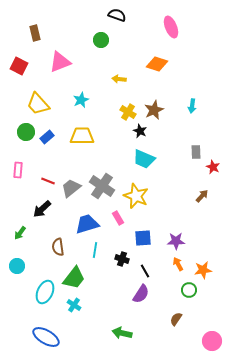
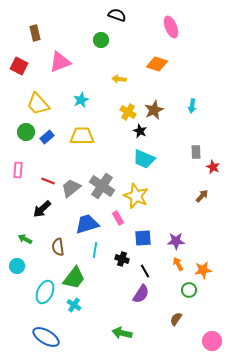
green arrow at (20, 233): moved 5 px right, 6 px down; rotated 80 degrees clockwise
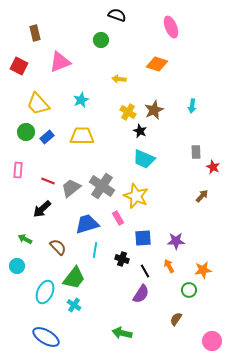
brown semicircle at (58, 247): rotated 144 degrees clockwise
orange arrow at (178, 264): moved 9 px left, 2 px down
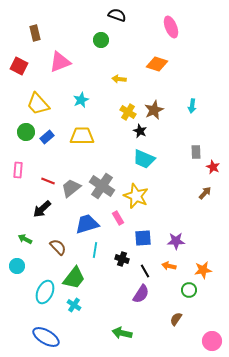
brown arrow at (202, 196): moved 3 px right, 3 px up
orange arrow at (169, 266): rotated 48 degrees counterclockwise
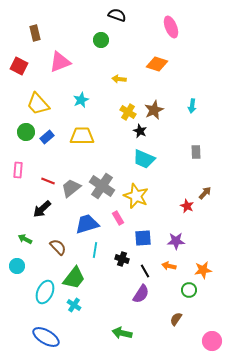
red star at (213, 167): moved 26 px left, 39 px down
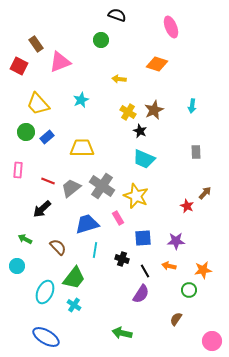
brown rectangle at (35, 33): moved 1 px right, 11 px down; rotated 21 degrees counterclockwise
yellow trapezoid at (82, 136): moved 12 px down
